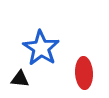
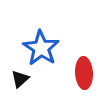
black triangle: rotated 48 degrees counterclockwise
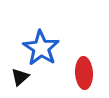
black triangle: moved 2 px up
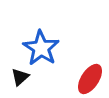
red ellipse: moved 6 px right, 6 px down; rotated 36 degrees clockwise
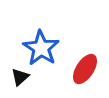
red ellipse: moved 5 px left, 10 px up
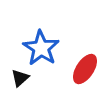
black triangle: moved 1 px down
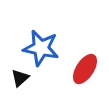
blue star: rotated 21 degrees counterclockwise
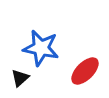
red ellipse: moved 2 px down; rotated 12 degrees clockwise
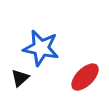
red ellipse: moved 6 px down
